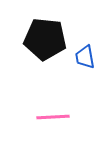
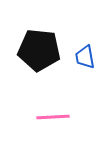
black pentagon: moved 6 px left, 11 px down
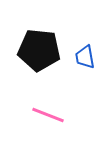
pink line: moved 5 px left, 2 px up; rotated 24 degrees clockwise
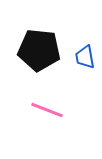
pink line: moved 1 px left, 5 px up
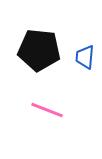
blue trapezoid: rotated 15 degrees clockwise
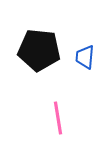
pink line: moved 11 px right, 8 px down; rotated 60 degrees clockwise
